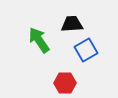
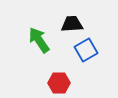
red hexagon: moved 6 px left
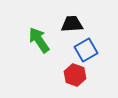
red hexagon: moved 16 px right, 8 px up; rotated 20 degrees clockwise
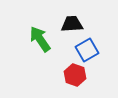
green arrow: moved 1 px right, 1 px up
blue square: moved 1 px right
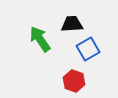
blue square: moved 1 px right, 1 px up
red hexagon: moved 1 px left, 6 px down
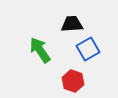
green arrow: moved 11 px down
red hexagon: moved 1 px left
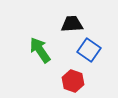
blue square: moved 1 px right, 1 px down; rotated 25 degrees counterclockwise
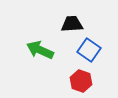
green arrow: rotated 32 degrees counterclockwise
red hexagon: moved 8 px right
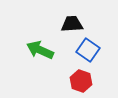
blue square: moved 1 px left
